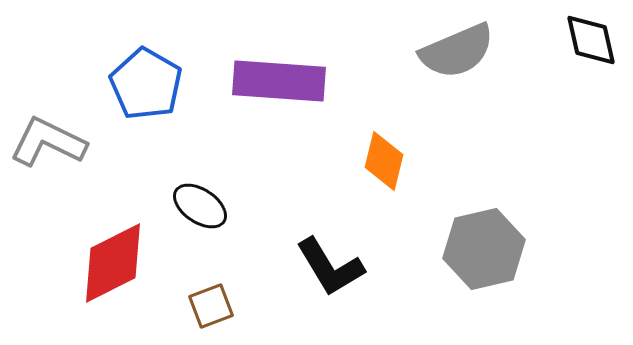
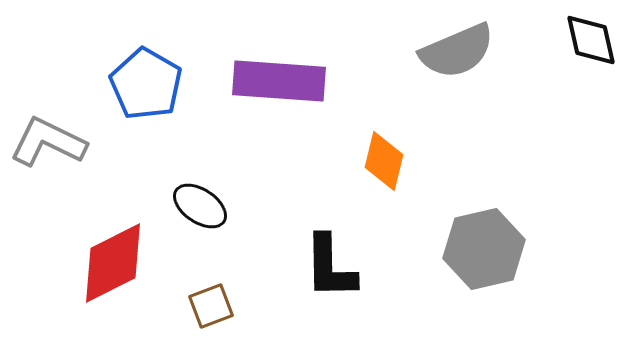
black L-shape: rotated 30 degrees clockwise
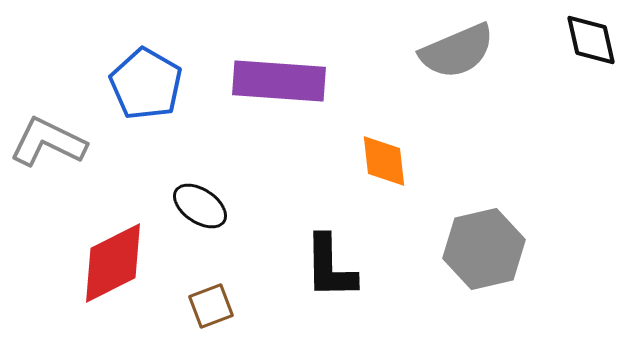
orange diamond: rotated 20 degrees counterclockwise
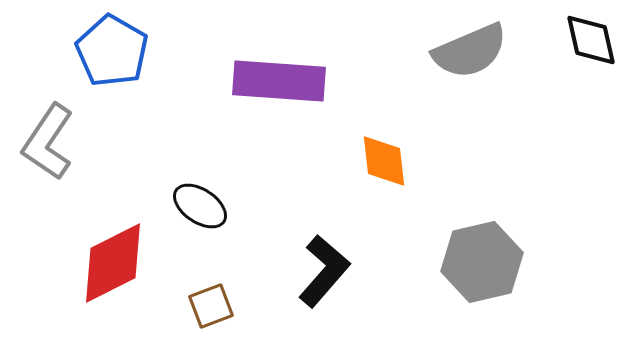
gray semicircle: moved 13 px right
blue pentagon: moved 34 px left, 33 px up
gray L-shape: rotated 82 degrees counterclockwise
gray hexagon: moved 2 px left, 13 px down
black L-shape: moved 6 px left, 4 px down; rotated 138 degrees counterclockwise
